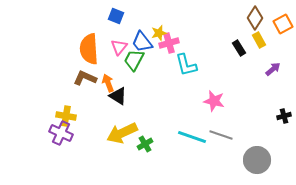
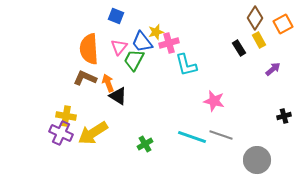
yellow star: moved 3 px left, 1 px up
yellow arrow: moved 29 px left; rotated 8 degrees counterclockwise
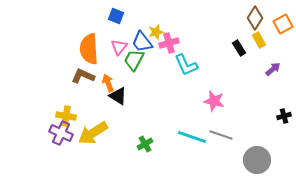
cyan L-shape: rotated 10 degrees counterclockwise
brown L-shape: moved 2 px left, 2 px up
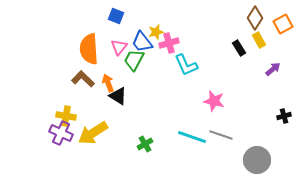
brown L-shape: moved 3 px down; rotated 20 degrees clockwise
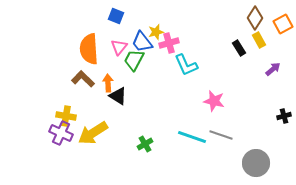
orange arrow: rotated 18 degrees clockwise
gray circle: moved 1 px left, 3 px down
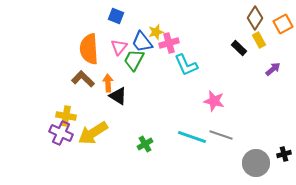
black rectangle: rotated 14 degrees counterclockwise
black cross: moved 38 px down
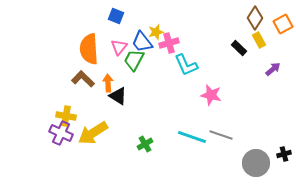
pink star: moved 3 px left, 6 px up
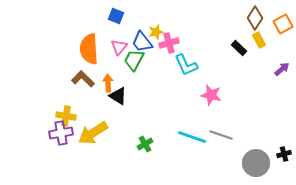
purple arrow: moved 9 px right
purple cross: rotated 35 degrees counterclockwise
